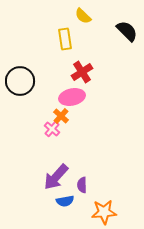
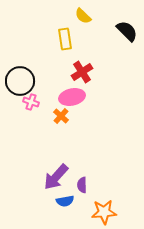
pink cross: moved 21 px left, 27 px up; rotated 21 degrees counterclockwise
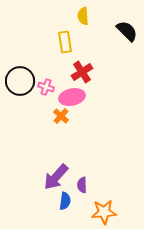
yellow semicircle: rotated 42 degrees clockwise
yellow rectangle: moved 3 px down
pink cross: moved 15 px right, 15 px up
blue semicircle: rotated 72 degrees counterclockwise
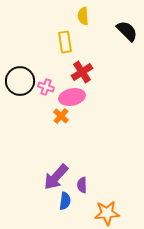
orange star: moved 3 px right, 1 px down
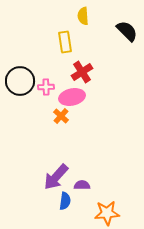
pink cross: rotated 21 degrees counterclockwise
purple semicircle: rotated 91 degrees clockwise
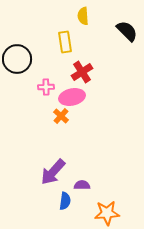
black circle: moved 3 px left, 22 px up
purple arrow: moved 3 px left, 5 px up
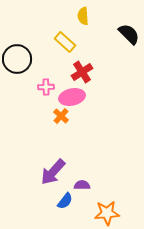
black semicircle: moved 2 px right, 3 px down
yellow rectangle: rotated 40 degrees counterclockwise
blue semicircle: rotated 30 degrees clockwise
